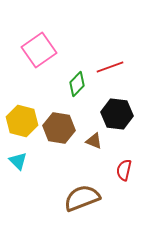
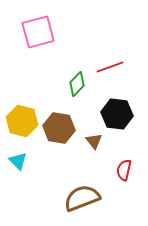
pink square: moved 1 px left, 18 px up; rotated 20 degrees clockwise
brown triangle: rotated 30 degrees clockwise
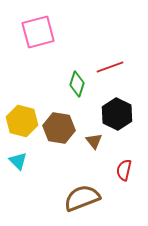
green diamond: rotated 25 degrees counterclockwise
black hexagon: rotated 20 degrees clockwise
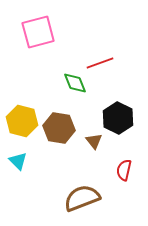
red line: moved 10 px left, 4 px up
green diamond: moved 2 px left, 1 px up; rotated 40 degrees counterclockwise
black hexagon: moved 1 px right, 4 px down
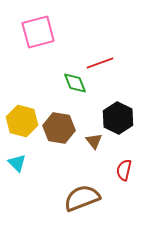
cyan triangle: moved 1 px left, 2 px down
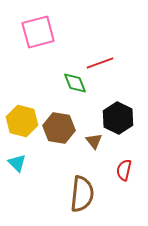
brown semicircle: moved 4 px up; rotated 117 degrees clockwise
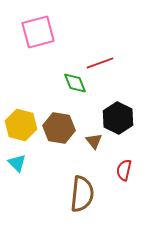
yellow hexagon: moved 1 px left, 4 px down
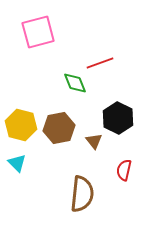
brown hexagon: rotated 20 degrees counterclockwise
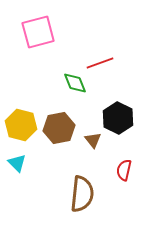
brown triangle: moved 1 px left, 1 px up
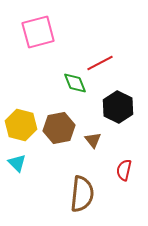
red line: rotated 8 degrees counterclockwise
black hexagon: moved 11 px up
